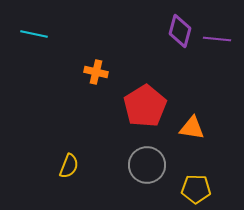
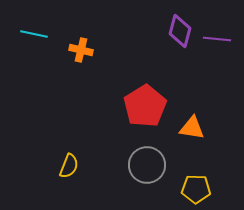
orange cross: moved 15 px left, 22 px up
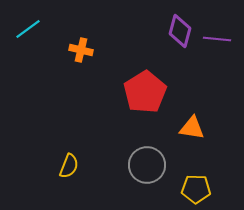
cyan line: moved 6 px left, 5 px up; rotated 48 degrees counterclockwise
red pentagon: moved 14 px up
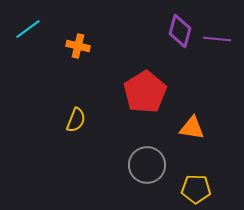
orange cross: moved 3 px left, 4 px up
yellow semicircle: moved 7 px right, 46 px up
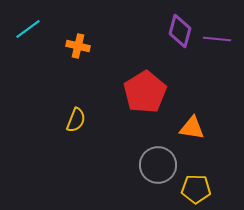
gray circle: moved 11 px right
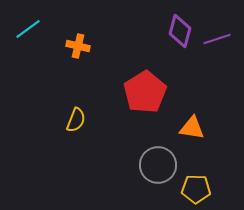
purple line: rotated 24 degrees counterclockwise
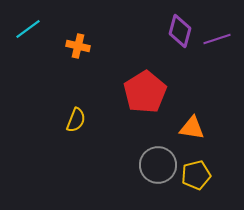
yellow pentagon: moved 14 px up; rotated 16 degrees counterclockwise
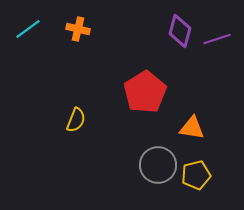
orange cross: moved 17 px up
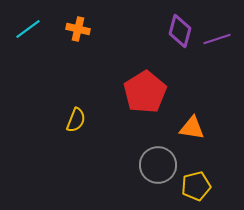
yellow pentagon: moved 11 px down
